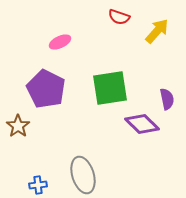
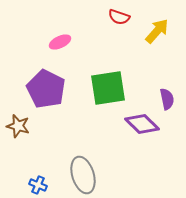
green square: moved 2 px left
brown star: rotated 20 degrees counterclockwise
blue cross: rotated 30 degrees clockwise
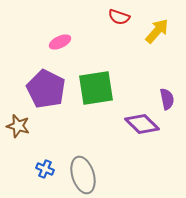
green square: moved 12 px left
blue cross: moved 7 px right, 16 px up
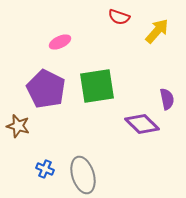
green square: moved 1 px right, 2 px up
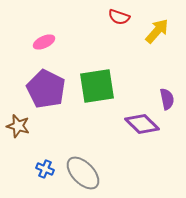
pink ellipse: moved 16 px left
gray ellipse: moved 2 px up; rotated 27 degrees counterclockwise
